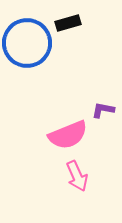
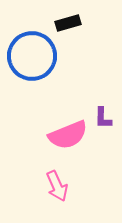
blue circle: moved 5 px right, 13 px down
purple L-shape: moved 8 px down; rotated 100 degrees counterclockwise
pink arrow: moved 20 px left, 10 px down
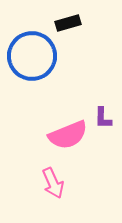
pink arrow: moved 4 px left, 3 px up
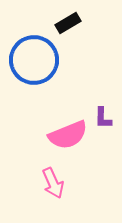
black rectangle: rotated 15 degrees counterclockwise
blue circle: moved 2 px right, 4 px down
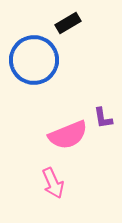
purple L-shape: rotated 10 degrees counterclockwise
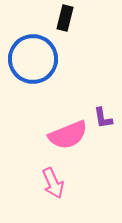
black rectangle: moved 3 px left, 5 px up; rotated 45 degrees counterclockwise
blue circle: moved 1 px left, 1 px up
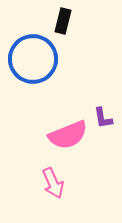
black rectangle: moved 2 px left, 3 px down
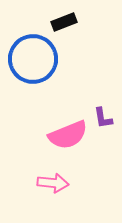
black rectangle: moved 1 px right, 1 px down; rotated 55 degrees clockwise
pink arrow: rotated 60 degrees counterclockwise
